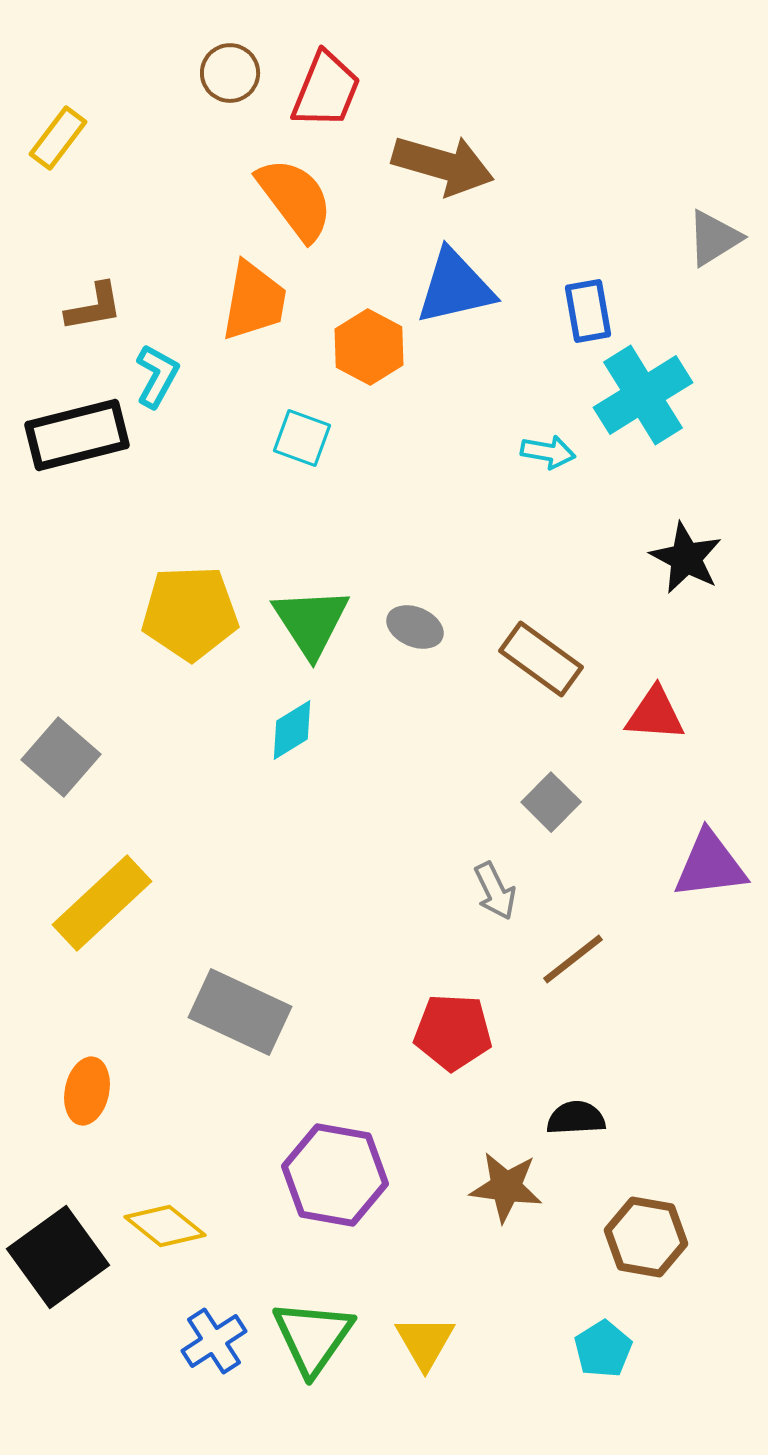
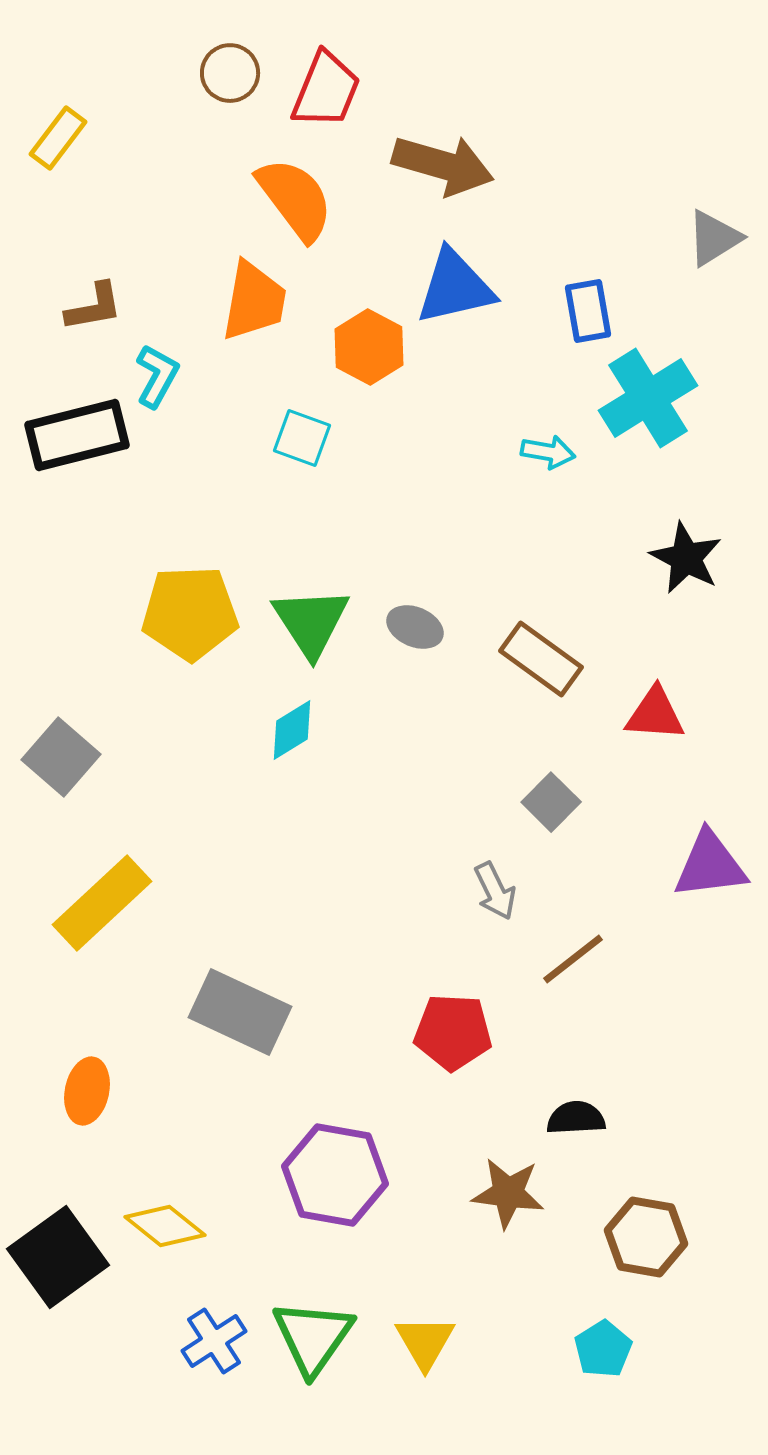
cyan cross at (643, 395): moved 5 px right, 3 px down
brown star at (506, 1187): moved 2 px right, 6 px down
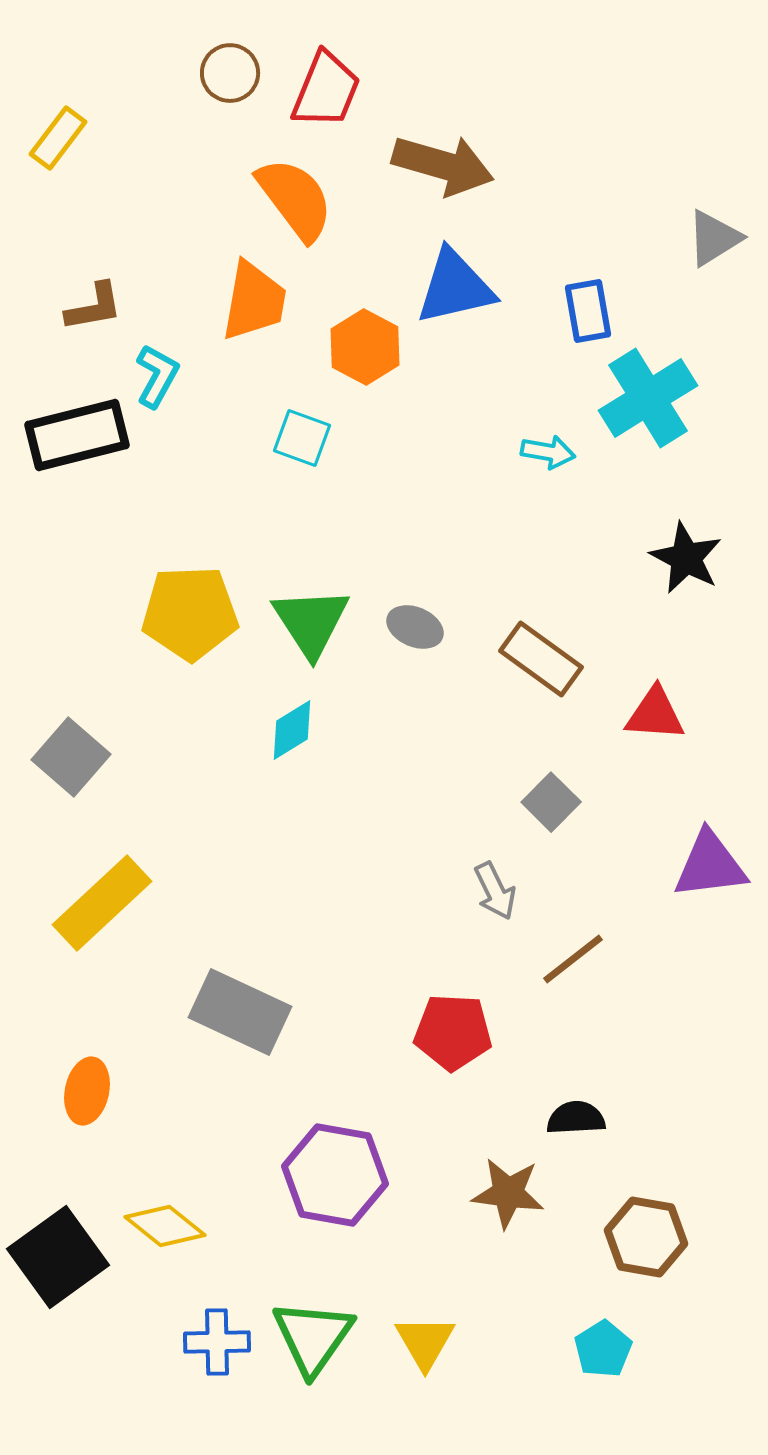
orange hexagon at (369, 347): moved 4 px left
gray square at (61, 757): moved 10 px right
blue cross at (214, 1341): moved 3 px right, 1 px down; rotated 32 degrees clockwise
